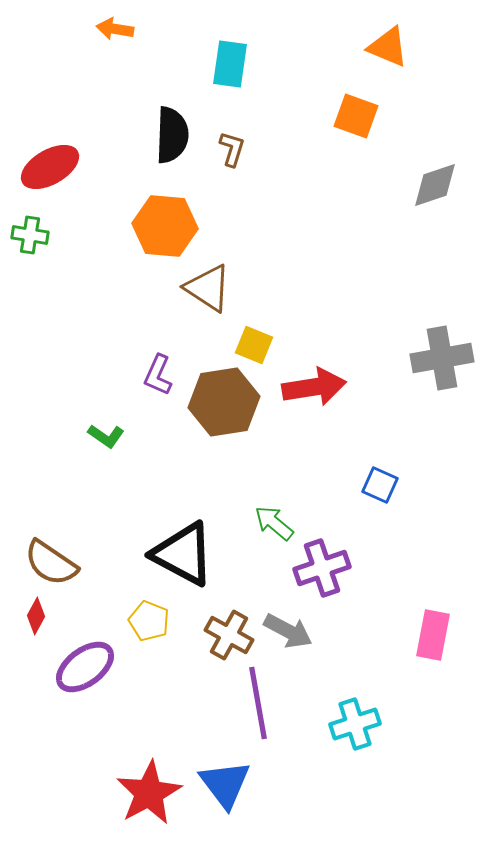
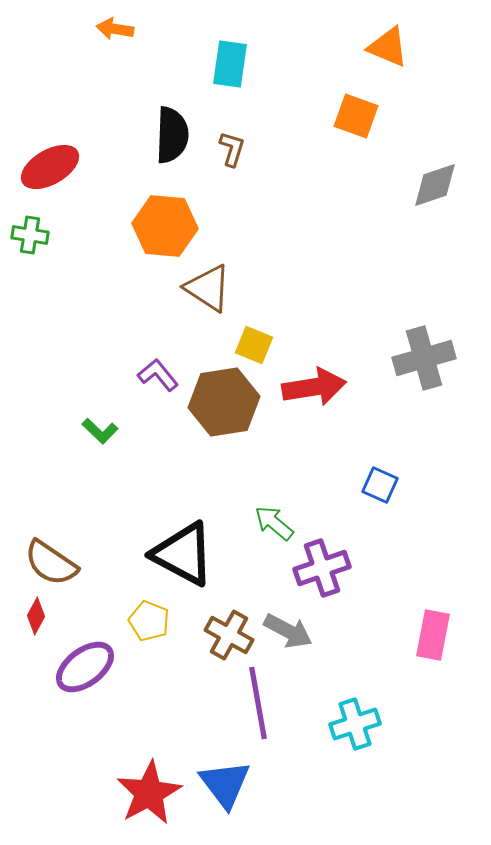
gray cross: moved 18 px left; rotated 6 degrees counterclockwise
purple L-shape: rotated 117 degrees clockwise
green L-shape: moved 6 px left, 5 px up; rotated 9 degrees clockwise
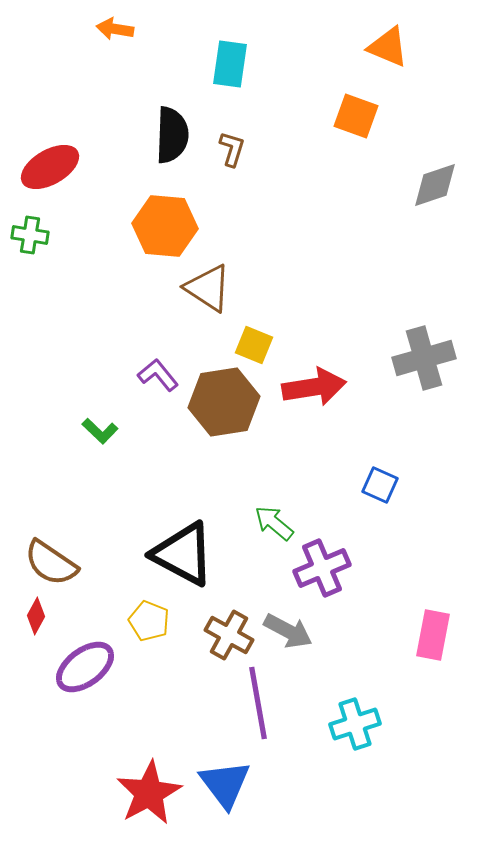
purple cross: rotated 4 degrees counterclockwise
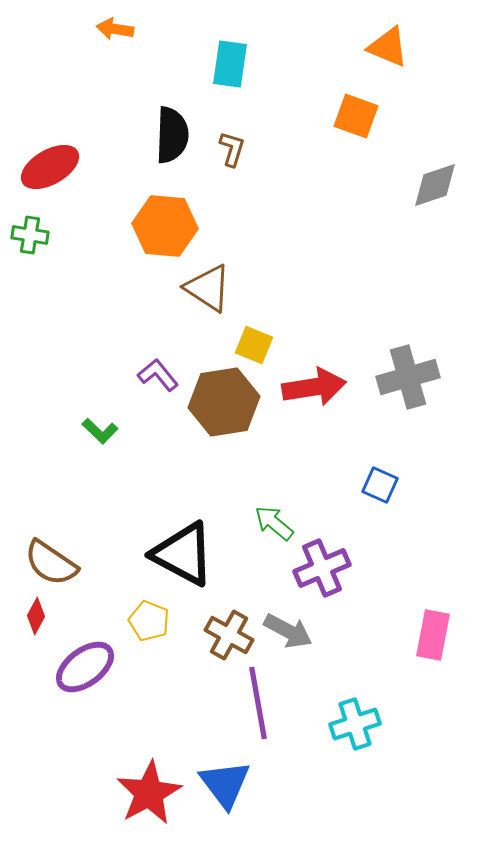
gray cross: moved 16 px left, 19 px down
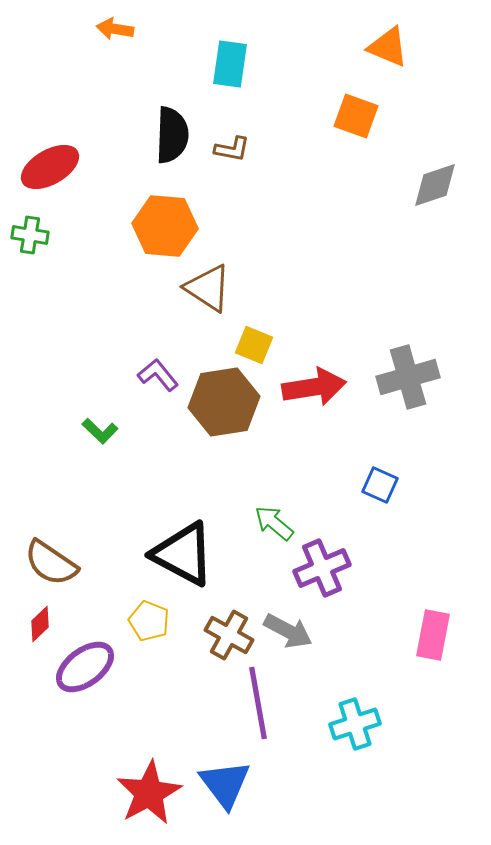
brown L-shape: rotated 84 degrees clockwise
red diamond: moved 4 px right, 8 px down; rotated 18 degrees clockwise
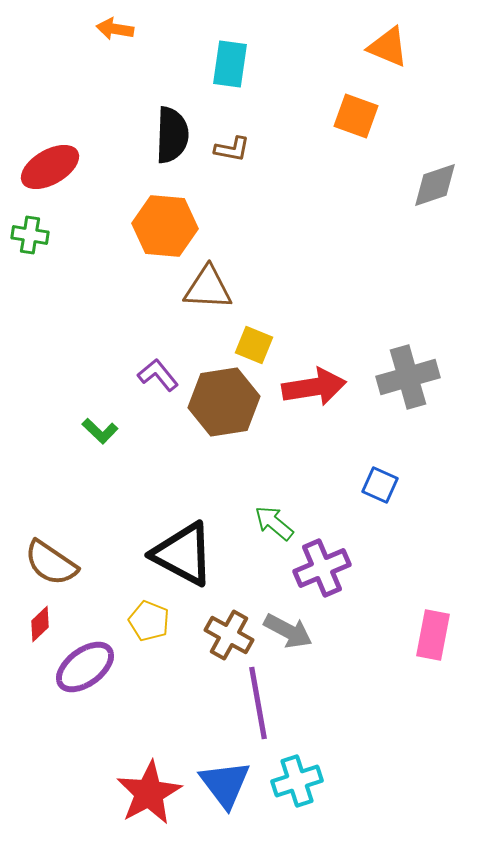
brown triangle: rotated 30 degrees counterclockwise
cyan cross: moved 58 px left, 57 px down
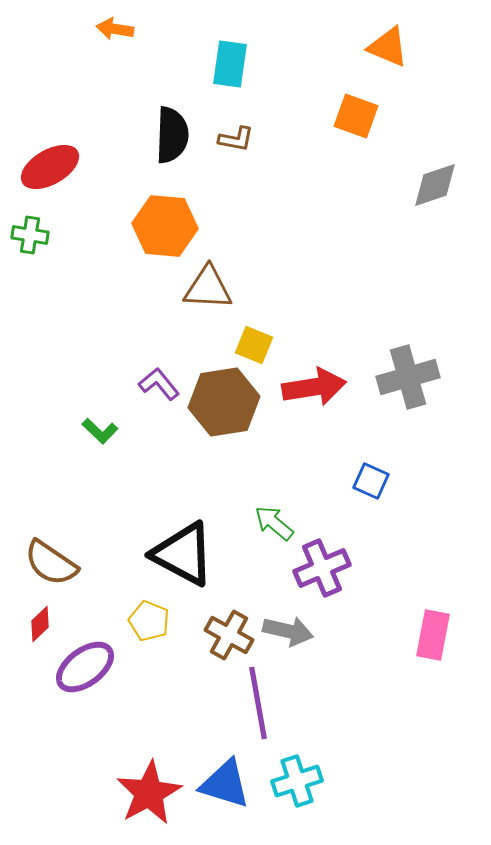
brown L-shape: moved 4 px right, 10 px up
purple L-shape: moved 1 px right, 9 px down
blue square: moved 9 px left, 4 px up
gray arrow: rotated 15 degrees counterclockwise
blue triangle: rotated 36 degrees counterclockwise
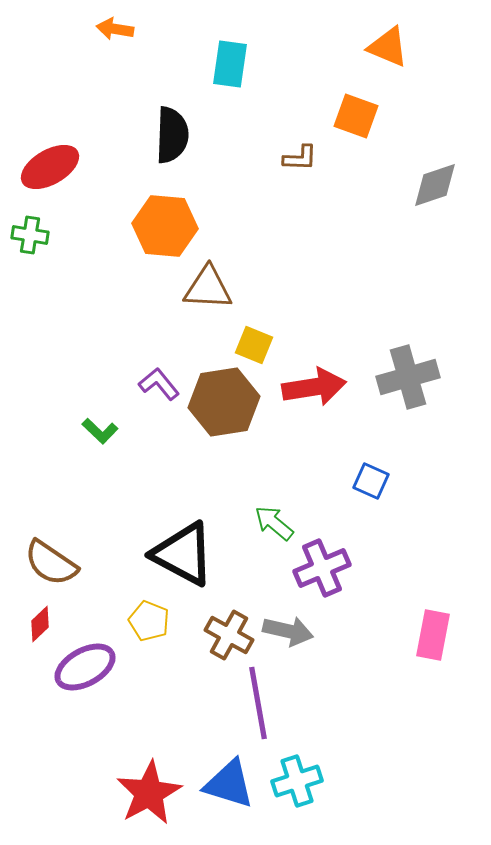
brown L-shape: moved 64 px right, 19 px down; rotated 9 degrees counterclockwise
purple ellipse: rotated 8 degrees clockwise
blue triangle: moved 4 px right
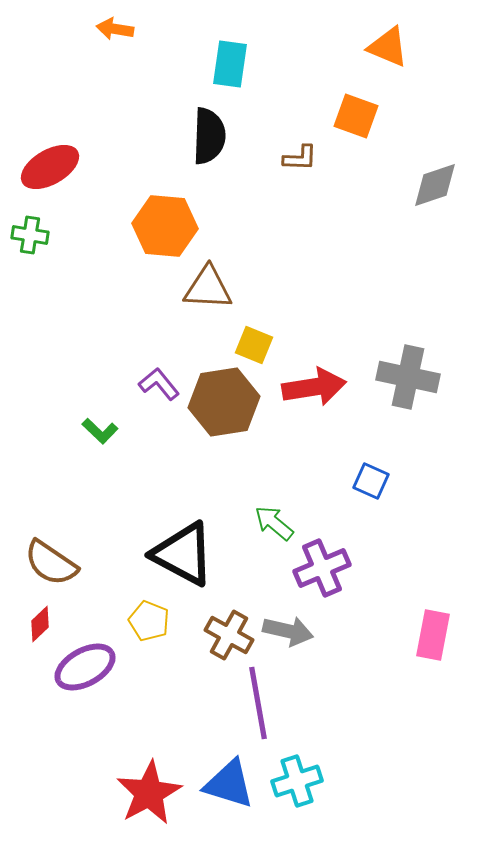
black semicircle: moved 37 px right, 1 px down
gray cross: rotated 28 degrees clockwise
